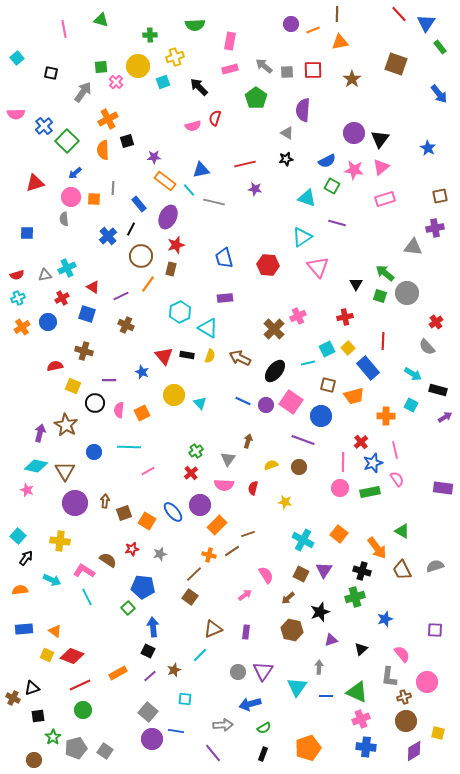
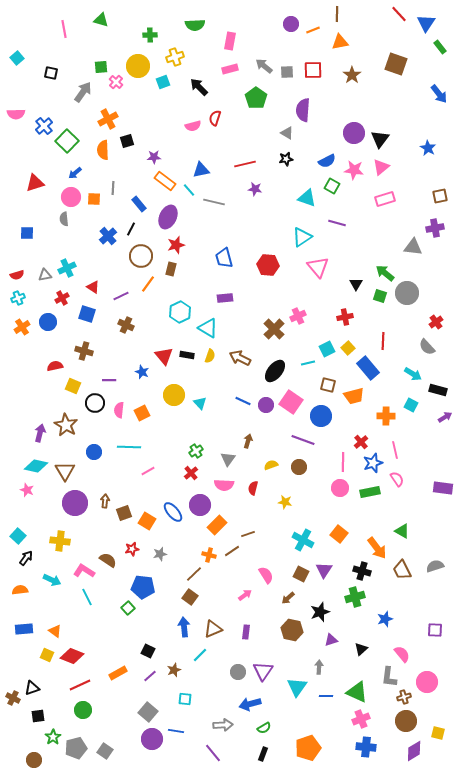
brown star at (352, 79): moved 4 px up
blue arrow at (153, 627): moved 31 px right
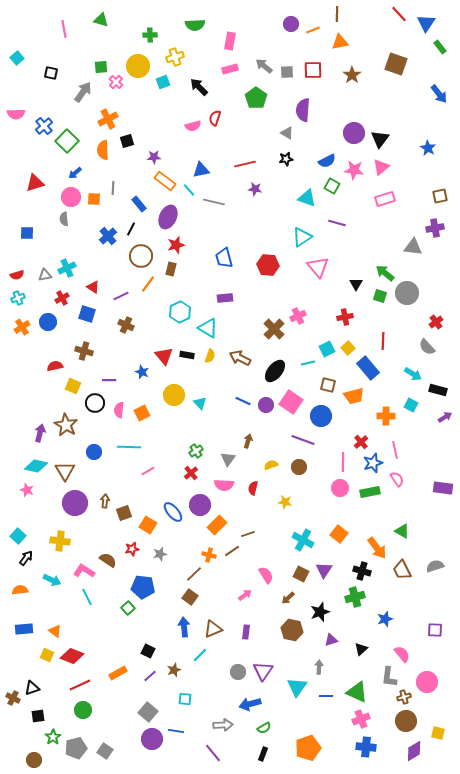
orange square at (147, 521): moved 1 px right, 4 px down
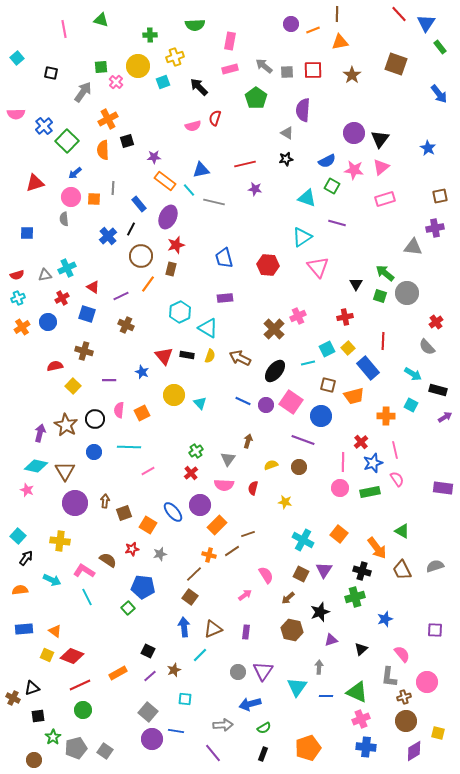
yellow square at (73, 386): rotated 21 degrees clockwise
black circle at (95, 403): moved 16 px down
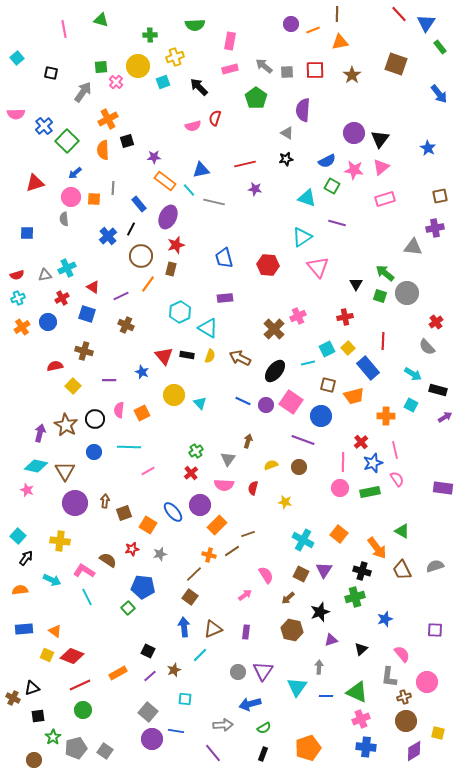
red square at (313, 70): moved 2 px right
